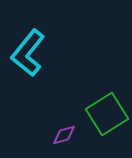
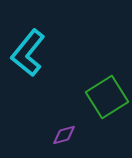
green square: moved 17 px up
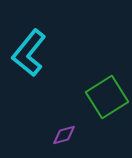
cyan L-shape: moved 1 px right
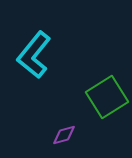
cyan L-shape: moved 5 px right, 2 px down
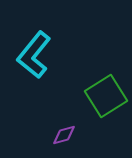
green square: moved 1 px left, 1 px up
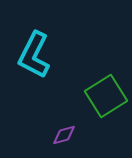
cyan L-shape: rotated 12 degrees counterclockwise
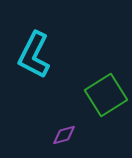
green square: moved 1 px up
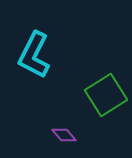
purple diamond: rotated 65 degrees clockwise
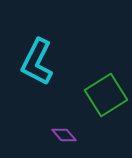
cyan L-shape: moved 3 px right, 7 px down
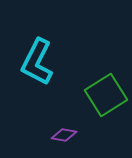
purple diamond: rotated 40 degrees counterclockwise
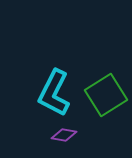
cyan L-shape: moved 17 px right, 31 px down
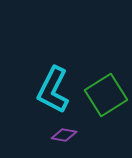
cyan L-shape: moved 1 px left, 3 px up
